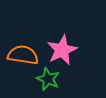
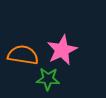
green star: rotated 20 degrees counterclockwise
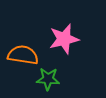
pink star: moved 2 px right, 11 px up; rotated 12 degrees clockwise
